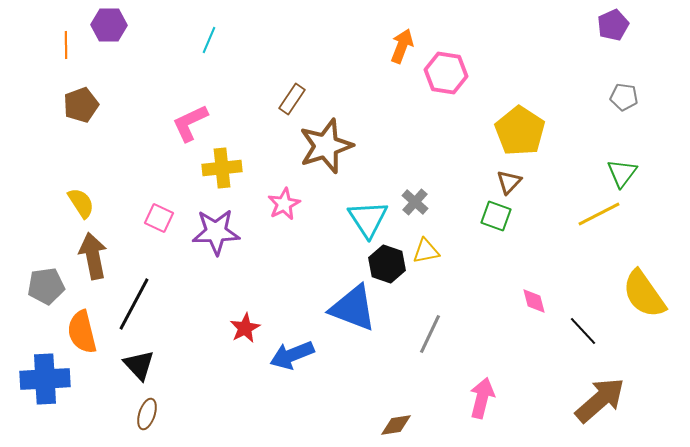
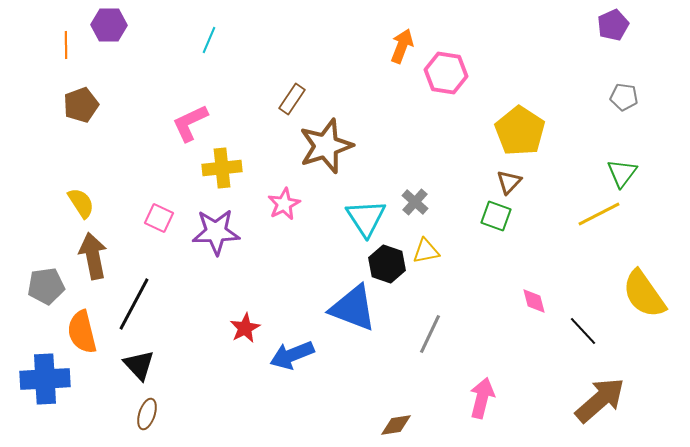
cyan triangle at (368, 219): moved 2 px left, 1 px up
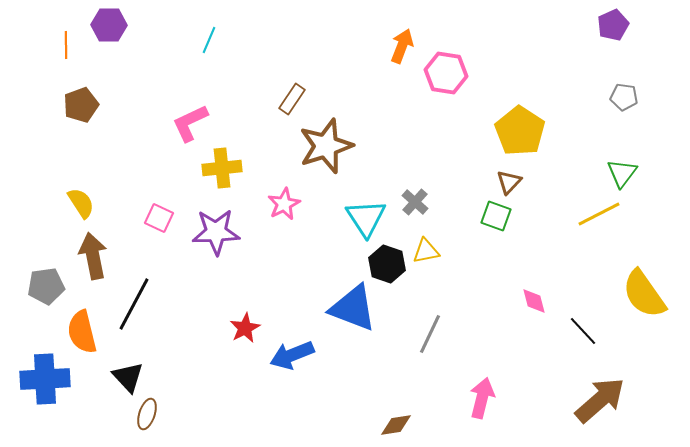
black triangle at (139, 365): moved 11 px left, 12 px down
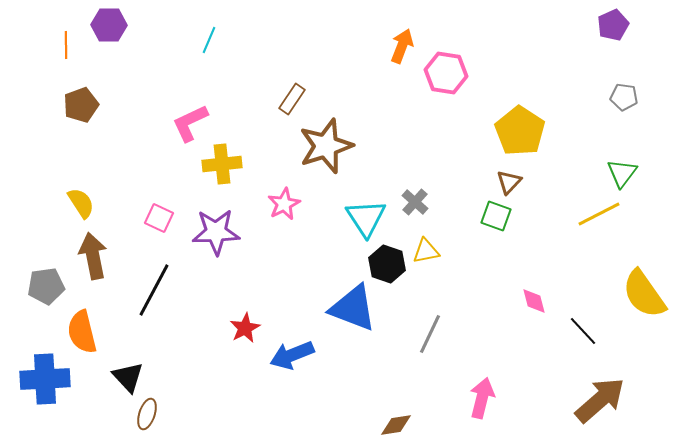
yellow cross at (222, 168): moved 4 px up
black line at (134, 304): moved 20 px right, 14 px up
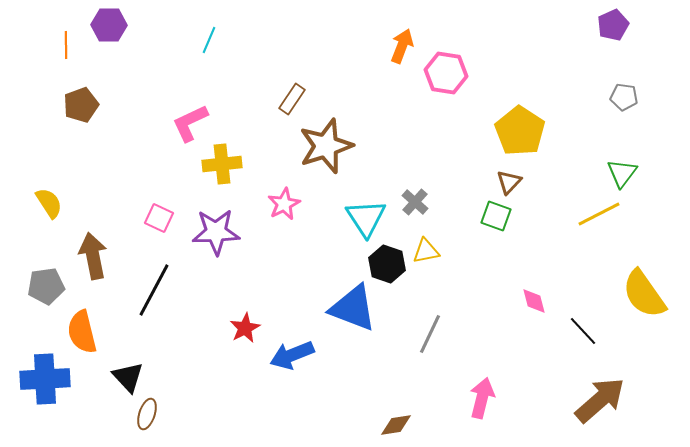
yellow semicircle at (81, 203): moved 32 px left
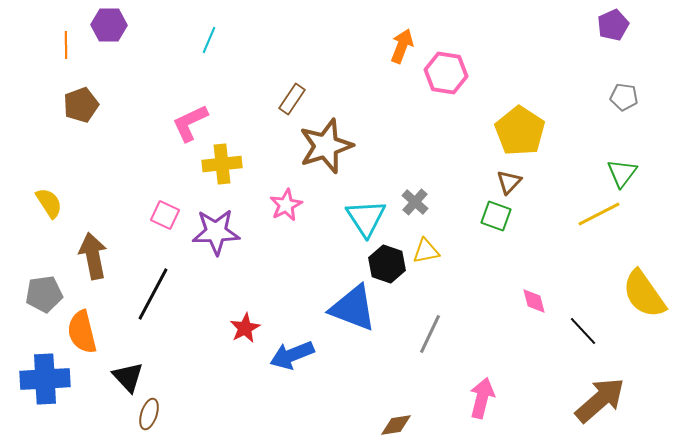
pink star at (284, 204): moved 2 px right, 1 px down
pink square at (159, 218): moved 6 px right, 3 px up
gray pentagon at (46, 286): moved 2 px left, 8 px down
black line at (154, 290): moved 1 px left, 4 px down
brown ellipse at (147, 414): moved 2 px right
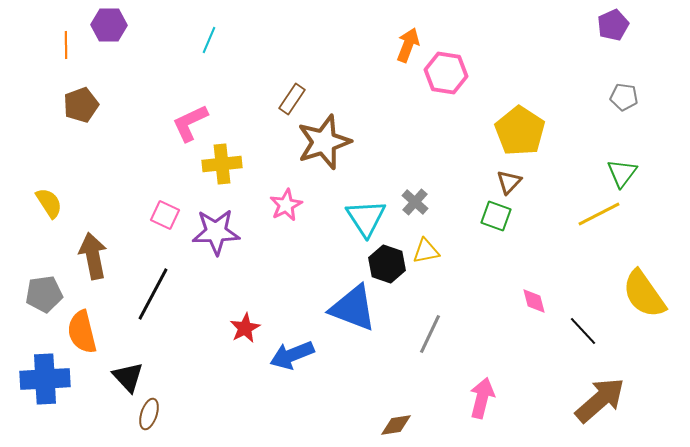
orange arrow at (402, 46): moved 6 px right, 1 px up
brown star at (326, 146): moved 2 px left, 4 px up
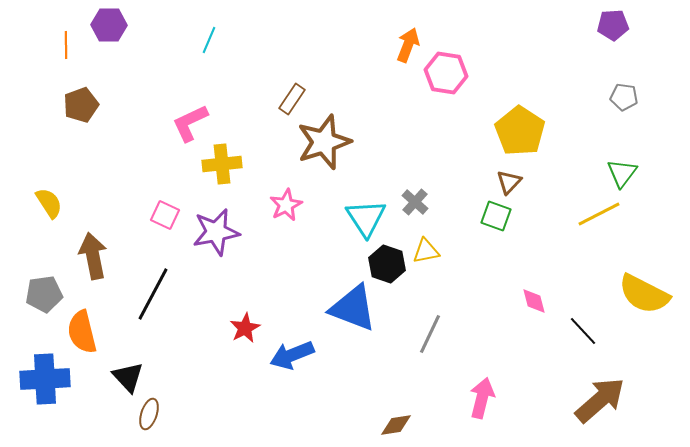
purple pentagon at (613, 25): rotated 20 degrees clockwise
purple star at (216, 232): rotated 9 degrees counterclockwise
yellow semicircle at (644, 294): rotated 28 degrees counterclockwise
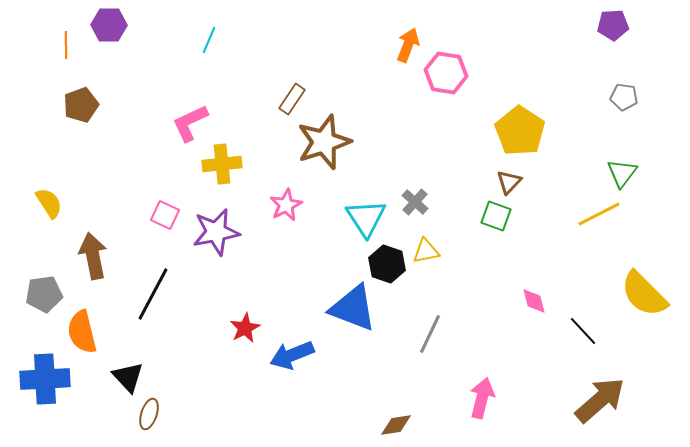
yellow semicircle at (644, 294): rotated 18 degrees clockwise
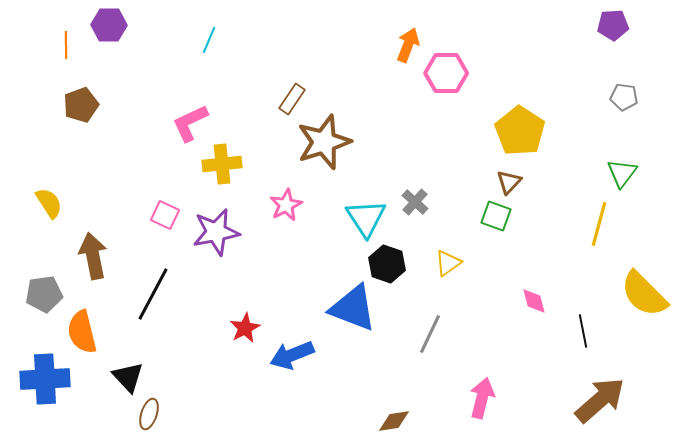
pink hexagon at (446, 73): rotated 9 degrees counterclockwise
yellow line at (599, 214): moved 10 px down; rotated 48 degrees counterclockwise
yellow triangle at (426, 251): moved 22 px right, 12 px down; rotated 24 degrees counterclockwise
black line at (583, 331): rotated 32 degrees clockwise
brown diamond at (396, 425): moved 2 px left, 4 px up
